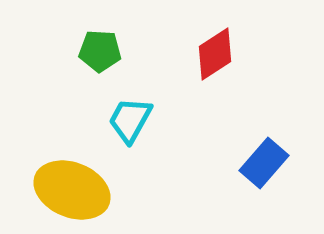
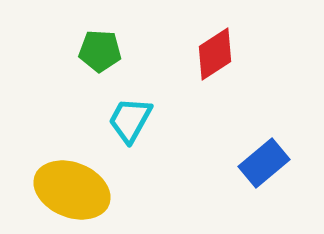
blue rectangle: rotated 9 degrees clockwise
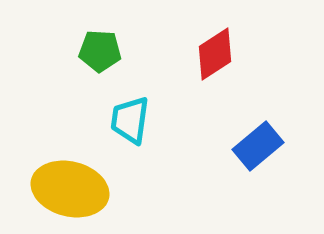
cyan trapezoid: rotated 21 degrees counterclockwise
blue rectangle: moved 6 px left, 17 px up
yellow ellipse: moved 2 px left, 1 px up; rotated 8 degrees counterclockwise
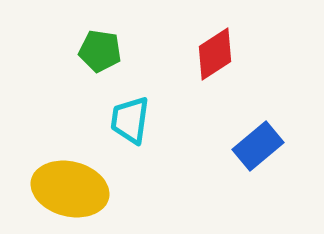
green pentagon: rotated 6 degrees clockwise
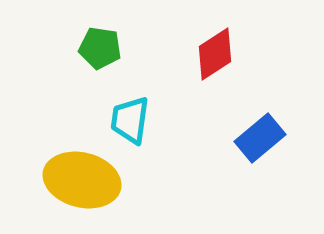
green pentagon: moved 3 px up
blue rectangle: moved 2 px right, 8 px up
yellow ellipse: moved 12 px right, 9 px up
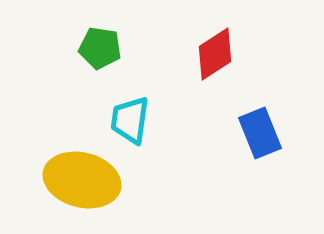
blue rectangle: moved 5 px up; rotated 72 degrees counterclockwise
